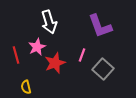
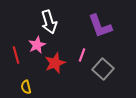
pink star: moved 2 px up
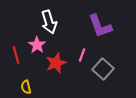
pink star: rotated 12 degrees counterclockwise
red star: moved 1 px right
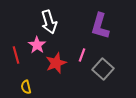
purple L-shape: rotated 36 degrees clockwise
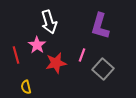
red star: rotated 10 degrees clockwise
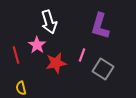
gray square: rotated 10 degrees counterclockwise
yellow semicircle: moved 5 px left, 1 px down
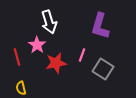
red line: moved 1 px right, 2 px down
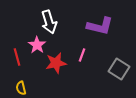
purple L-shape: rotated 92 degrees counterclockwise
gray square: moved 16 px right
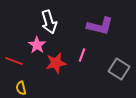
red line: moved 3 px left, 4 px down; rotated 54 degrees counterclockwise
